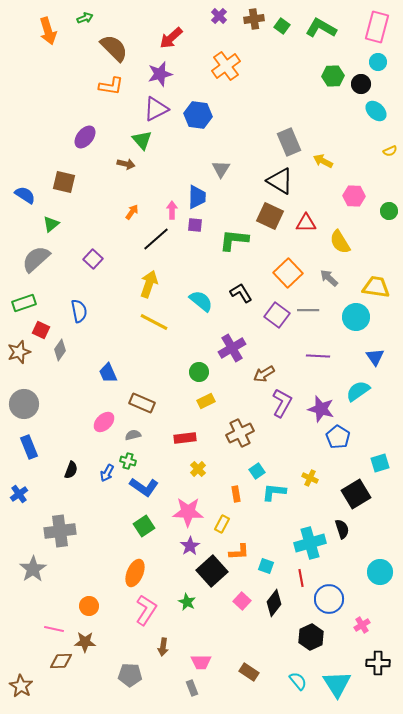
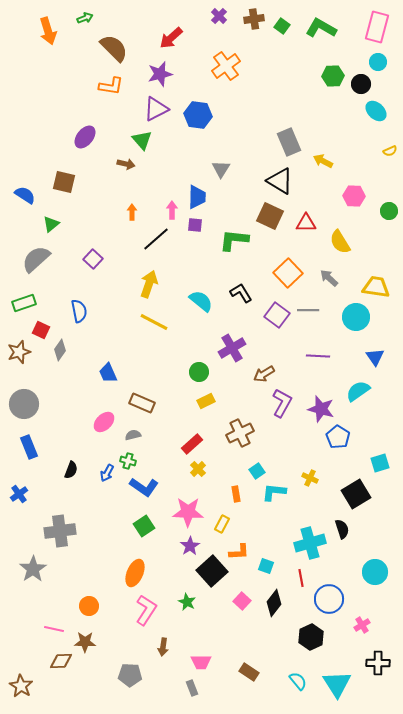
orange arrow at (132, 212): rotated 35 degrees counterclockwise
red rectangle at (185, 438): moved 7 px right, 6 px down; rotated 35 degrees counterclockwise
cyan circle at (380, 572): moved 5 px left
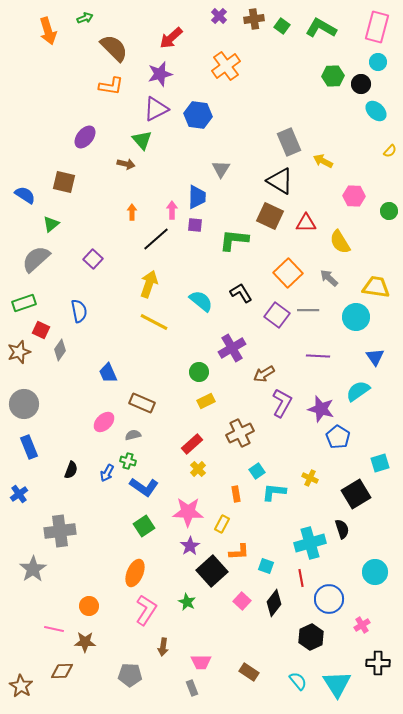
yellow semicircle at (390, 151): rotated 24 degrees counterclockwise
brown diamond at (61, 661): moved 1 px right, 10 px down
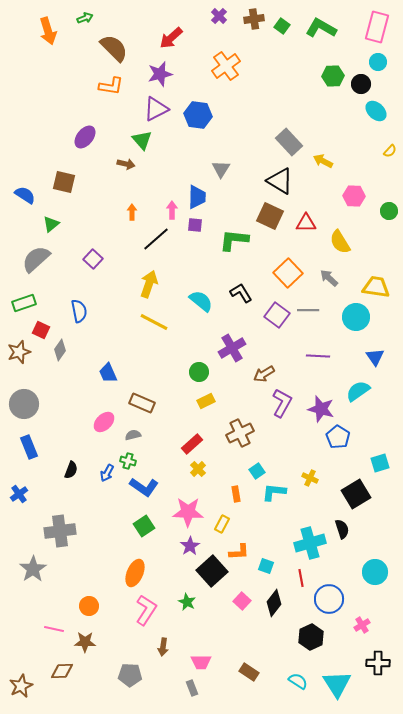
gray rectangle at (289, 142): rotated 20 degrees counterclockwise
cyan semicircle at (298, 681): rotated 18 degrees counterclockwise
brown star at (21, 686): rotated 15 degrees clockwise
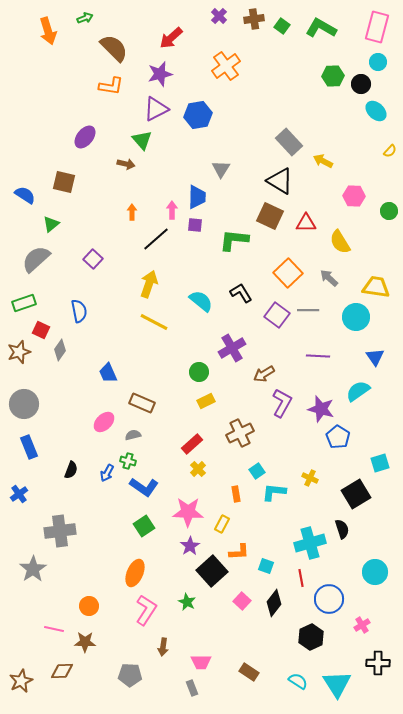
blue hexagon at (198, 115): rotated 16 degrees counterclockwise
brown star at (21, 686): moved 5 px up
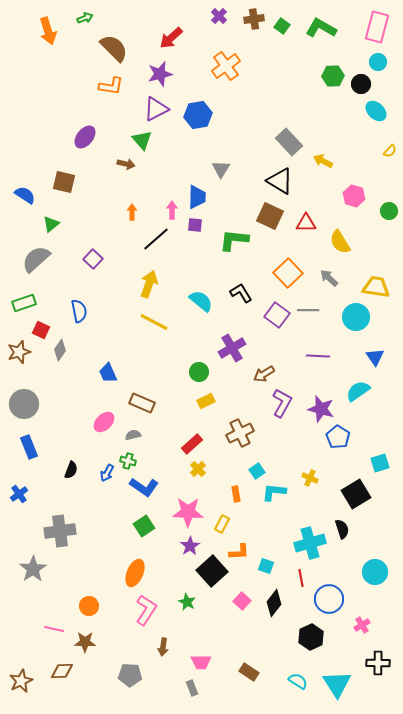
pink hexagon at (354, 196): rotated 15 degrees clockwise
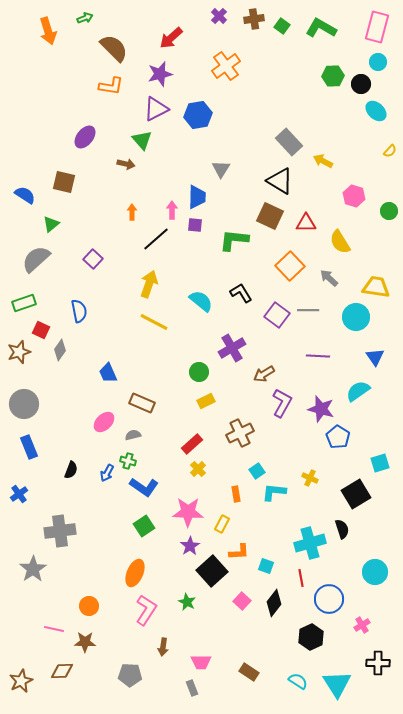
orange square at (288, 273): moved 2 px right, 7 px up
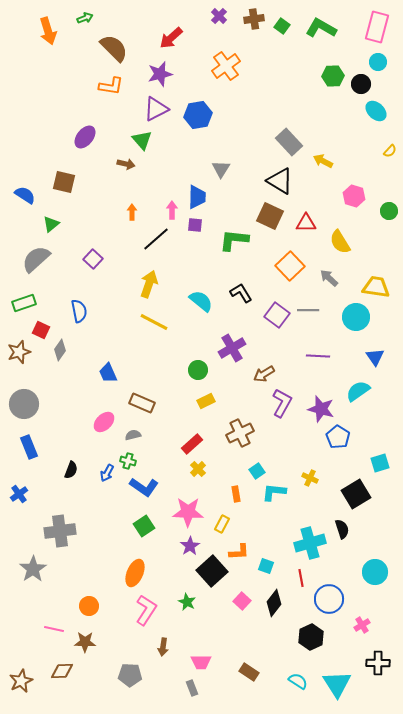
green circle at (199, 372): moved 1 px left, 2 px up
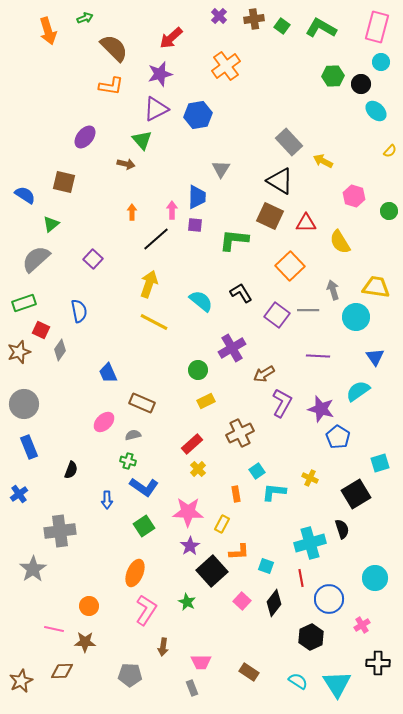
cyan circle at (378, 62): moved 3 px right
gray arrow at (329, 278): moved 4 px right, 12 px down; rotated 30 degrees clockwise
blue arrow at (107, 473): moved 27 px down; rotated 30 degrees counterclockwise
cyan circle at (375, 572): moved 6 px down
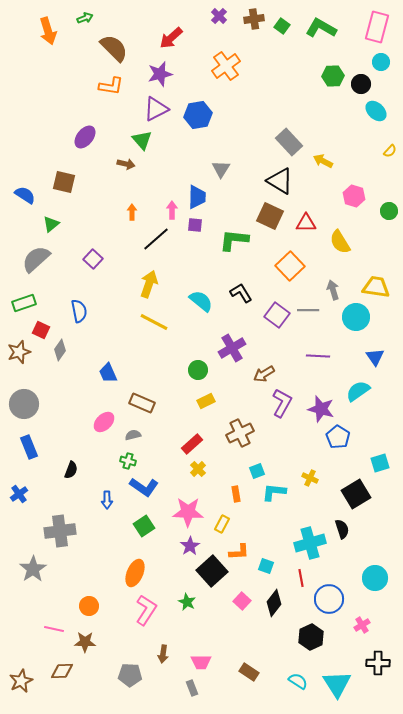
cyan square at (257, 471): rotated 14 degrees clockwise
brown arrow at (163, 647): moved 7 px down
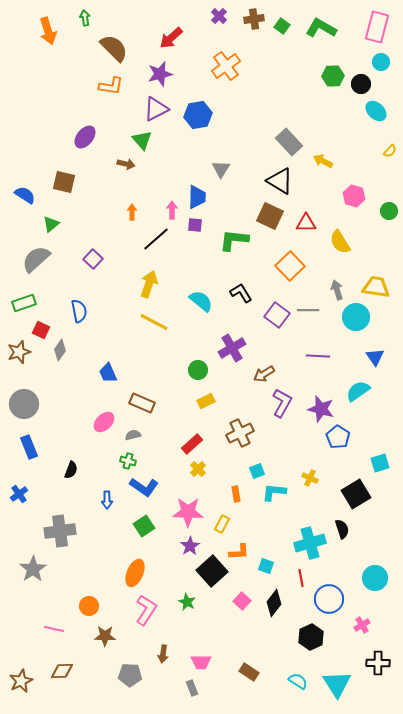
green arrow at (85, 18): rotated 77 degrees counterclockwise
gray arrow at (333, 290): moved 4 px right
brown star at (85, 642): moved 20 px right, 6 px up
